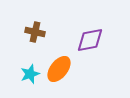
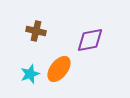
brown cross: moved 1 px right, 1 px up
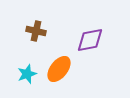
cyan star: moved 3 px left
